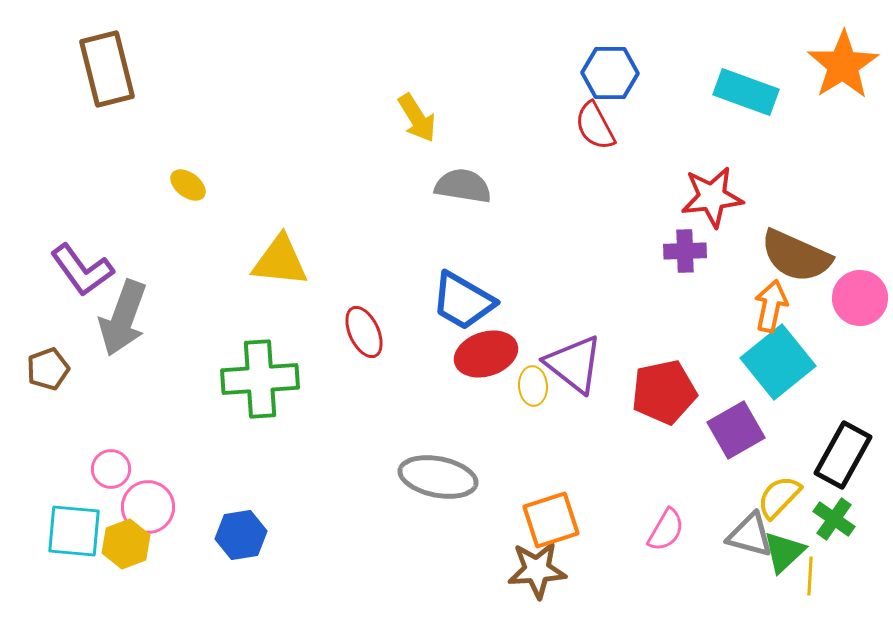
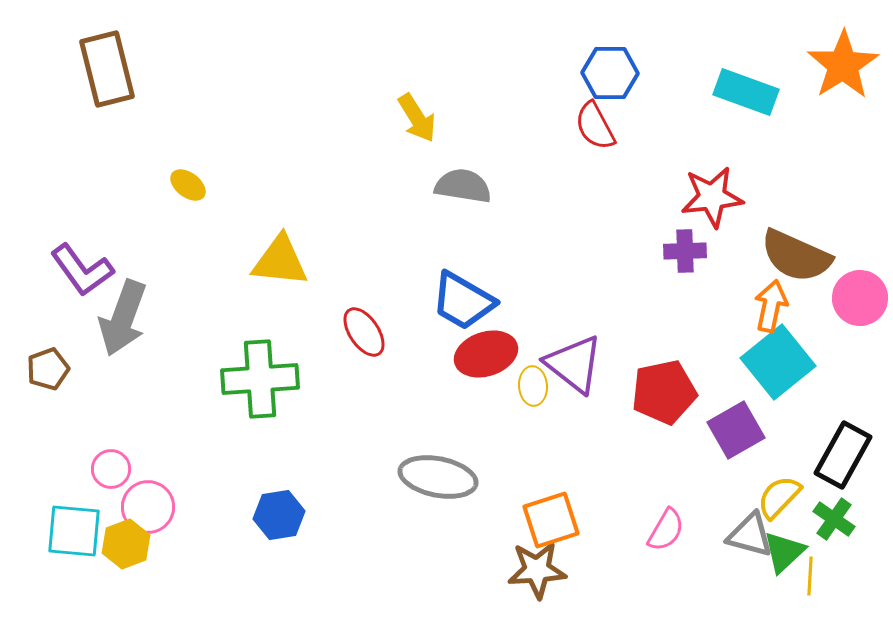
red ellipse at (364, 332): rotated 9 degrees counterclockwise
blue hexagon at (241, 535): moved 38 px right, 20 px up
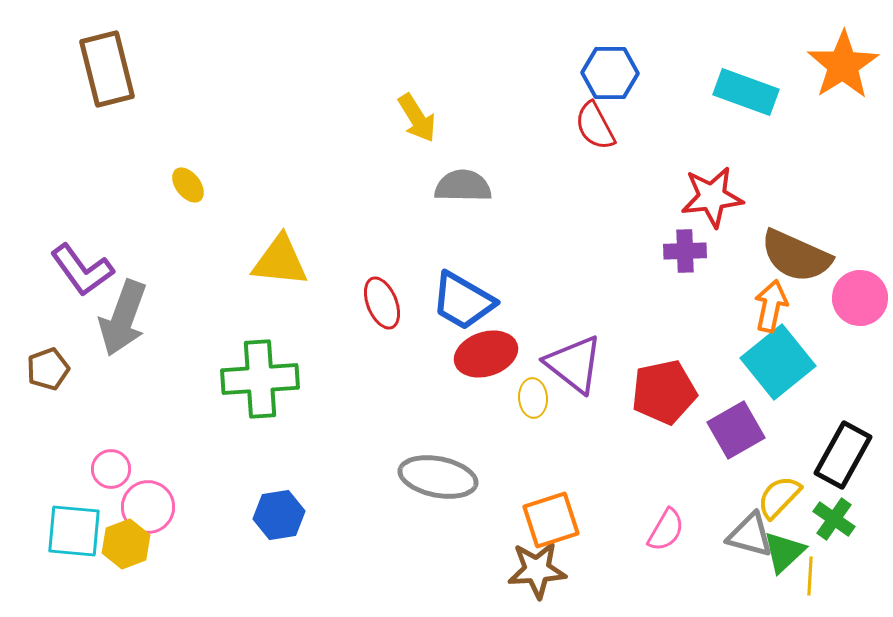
yellow ellipse at (188, 185): rotated 15 degrees clockwise
gray semicircle at (463, 186): rotated 8 degrees counterclockwise
red ellipse at (364, 332): moved 18 px right, 29 px up; rotated 12 degrees clockwise
yellow ellipse at (533, 386): moved 12 px down
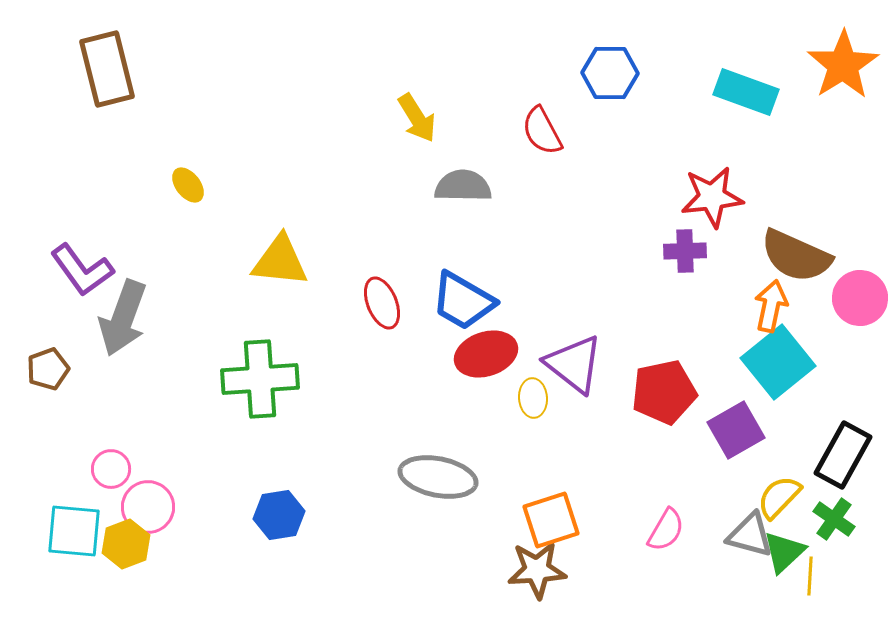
red semicircle at (595, 126): moved 53 px left, 5 px down
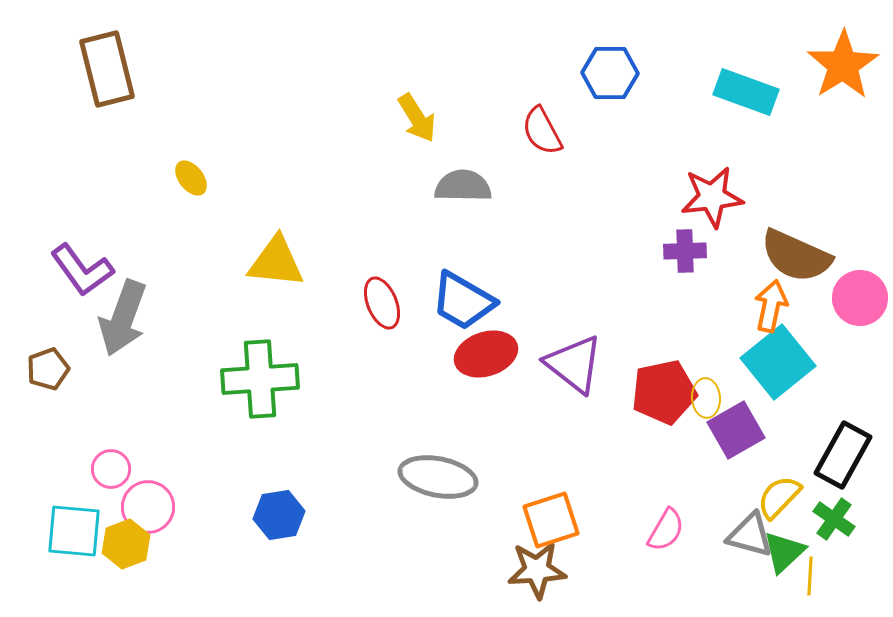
yellow ellipse at (188, 185): moved 3 px right, 7 px up
yellow triangle at (280, 261): moved 4 px left, 1 px down
yellow ellipse at (533, 398): moved 173 px right
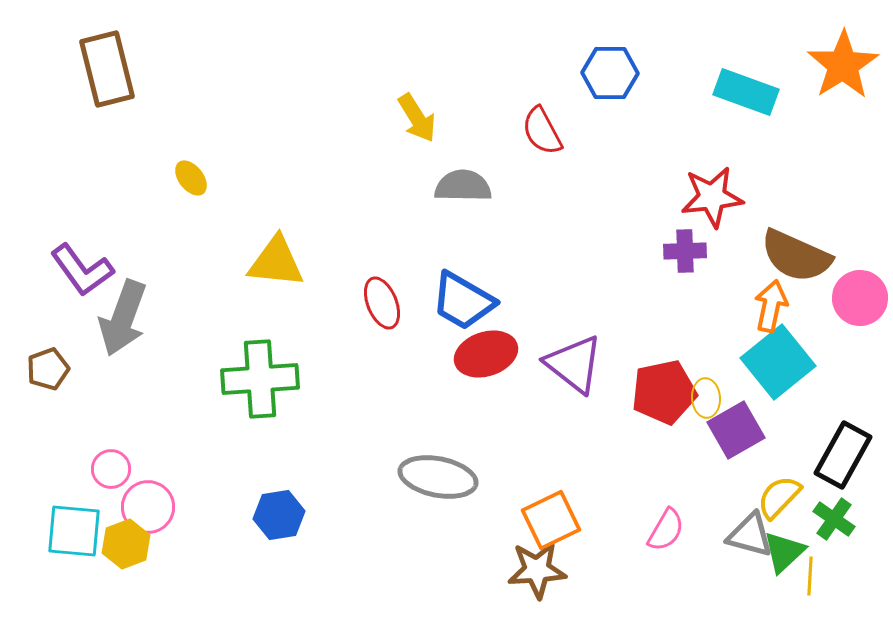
orange square at (551, 520): rotated 8 degrees counterclockwise
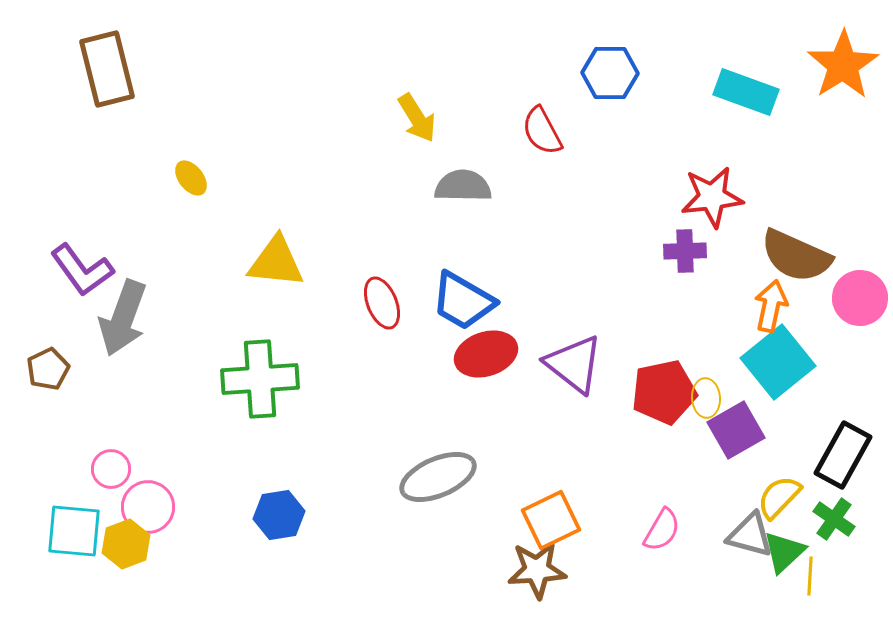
brown pentagon at (48, 369): rotated 6 degrees counterclockwise
gray ellipse at (438, 477): rotated 34 degrees counterclockwise
pink semicircle at (666, 530): moved 4 px left
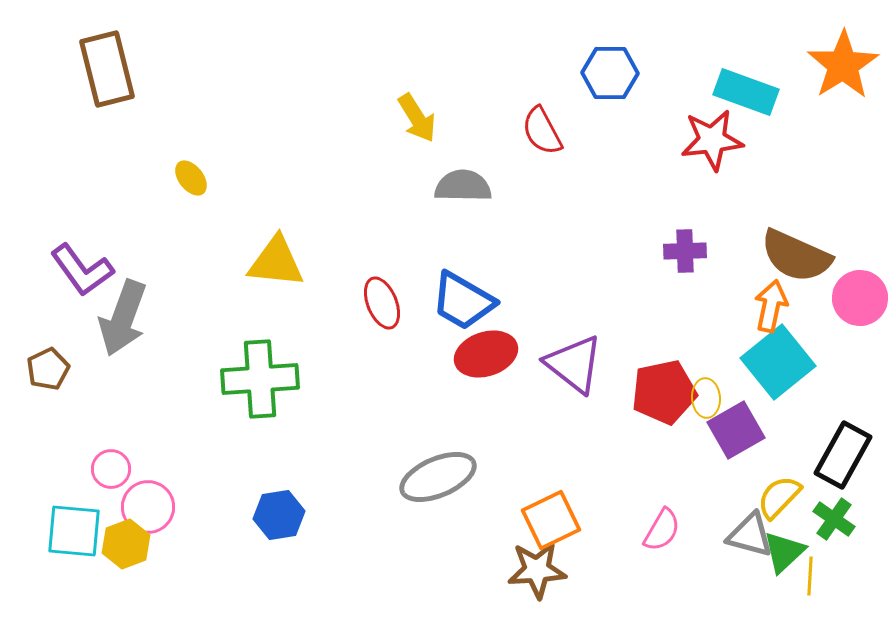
red star at (712, 197): moved 57 px up
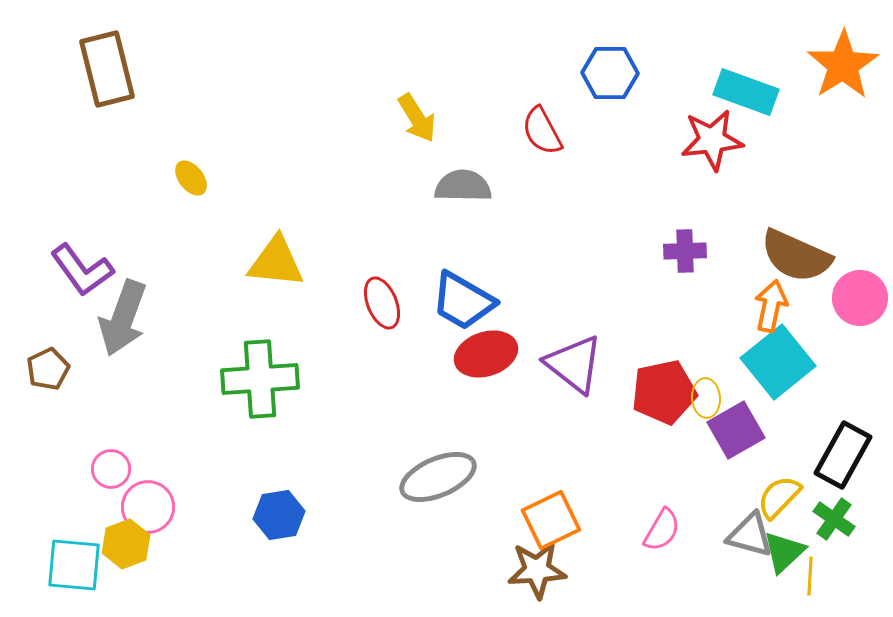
cyan square at (74, 531): moved 34 px down
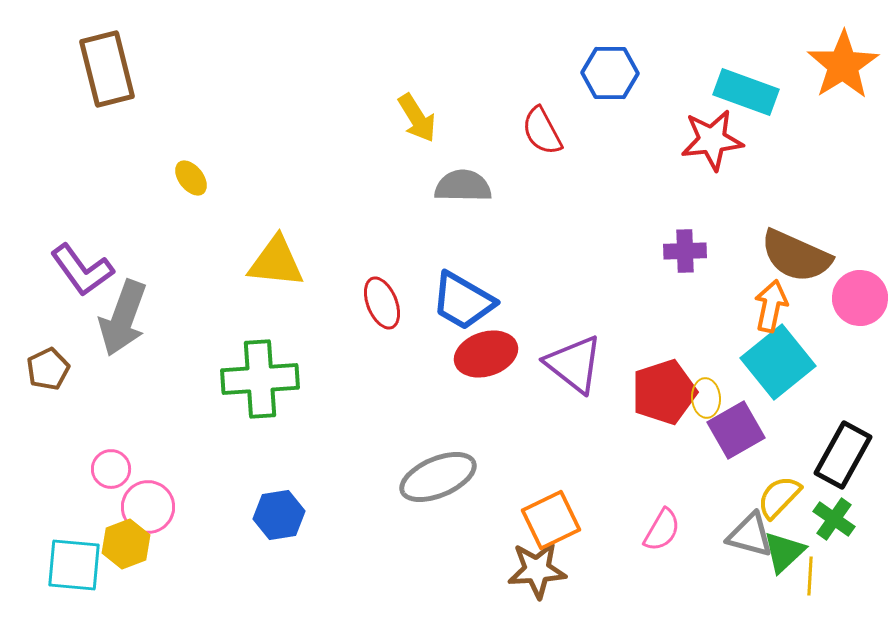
red pentagon at (664, 392): rotated 6 degrees counterclockwise
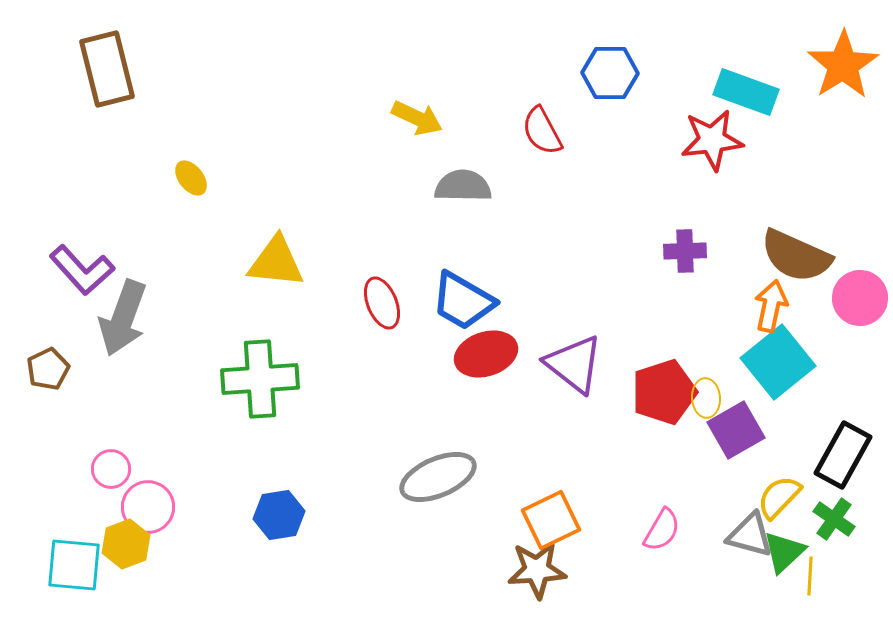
yellow arrow at (417, 118): rotated 33 degrees counterclockwise
purple L-shape at (82, 270): rotated 6 degrees counterclockwise
